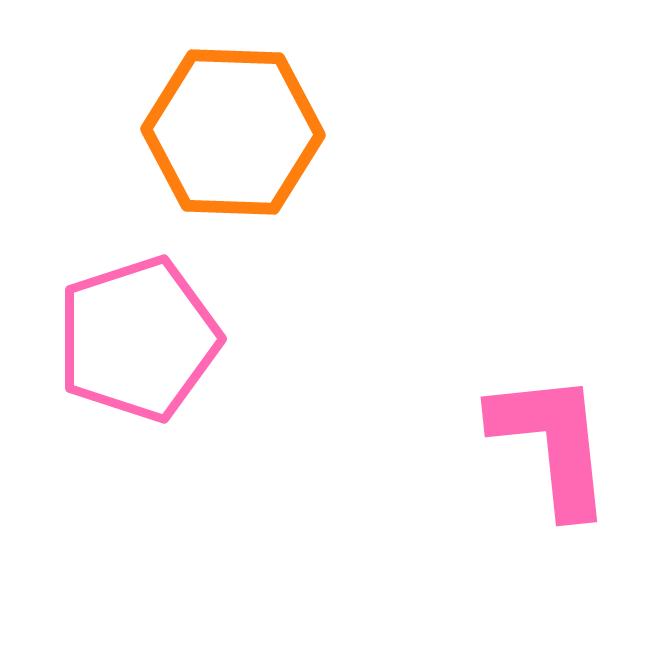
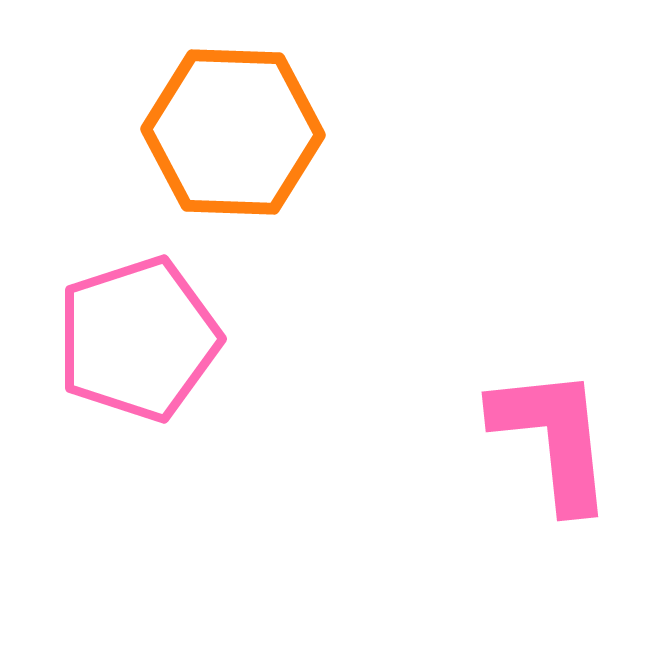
pink L-shape: moved 1 px right, 5 px up
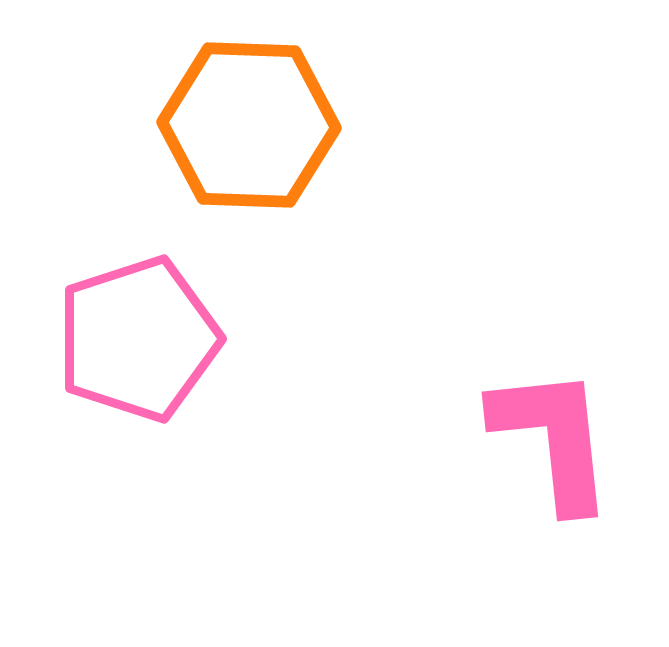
orange hexagon: moved 16 px right, 7 px up
